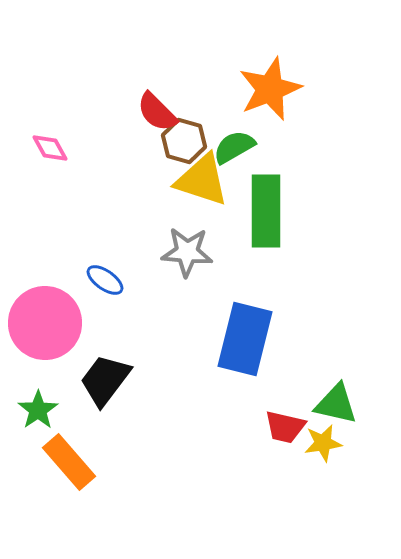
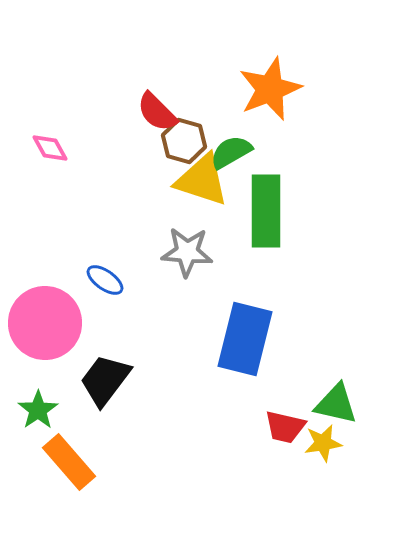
green semicircle: moved 3 px left, 5 px down
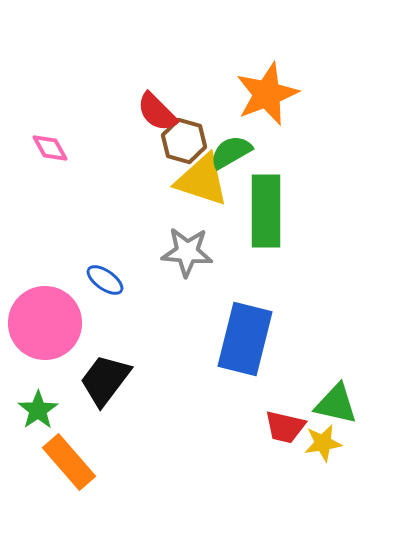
orange star: moved 3 px left, 5 px down
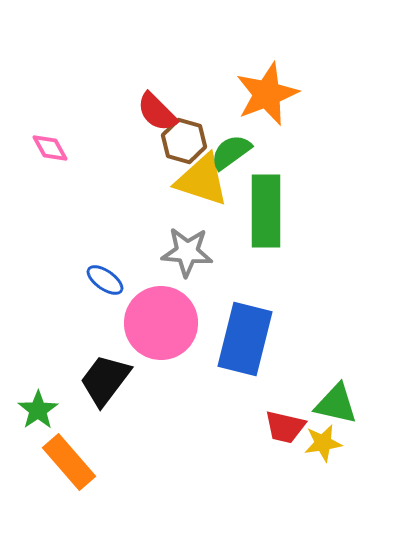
green semicircle: rotated 6 degrees counterclockwise
pink circle: moved 116 px right
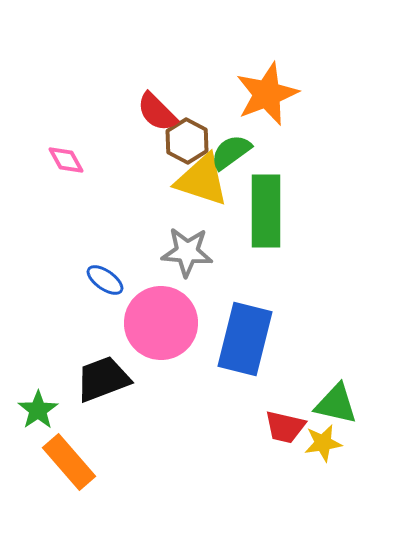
brown hexagon: moved 3 px right; rotated 12 degrees clockwise
pink diamond: moved 16 px right, 12 px down
black trapezoid: moved 2 px left, 1 px up; rotated 32 degrees clockwise
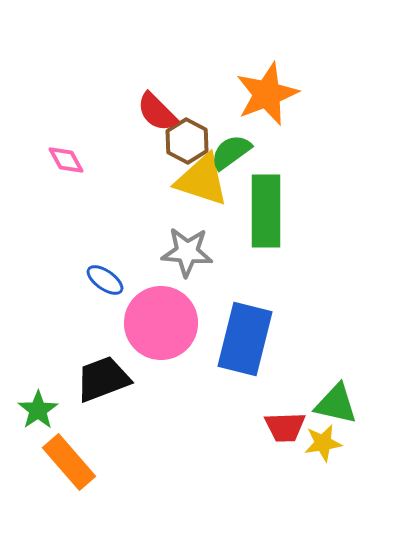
red trapezoid: rotated 15 degrees counterclockwise
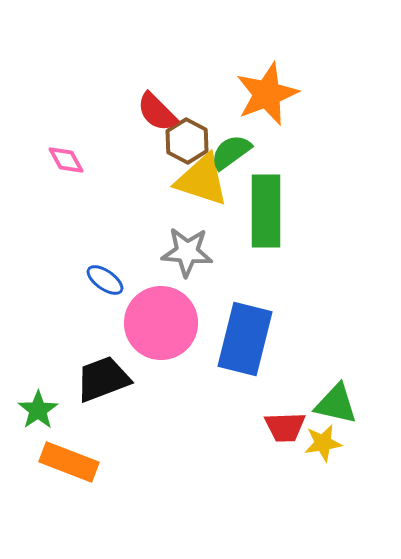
orange rectangle: rotated 28 degrees counterclockwise
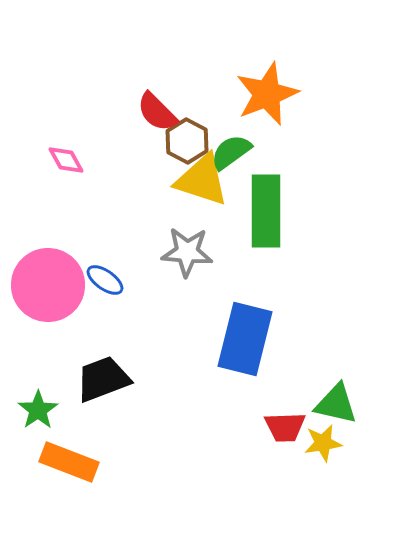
pink circle: moved 113 px left, 38 px up
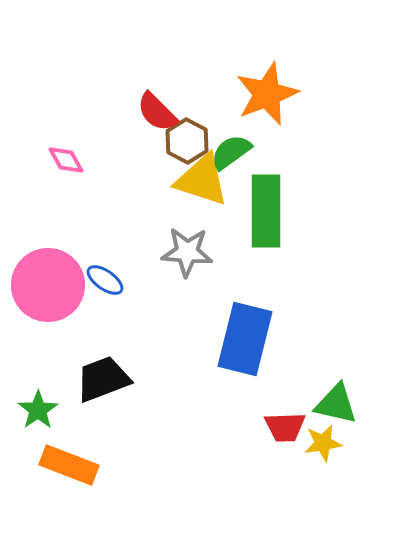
orange rectangle: moved 3 px down
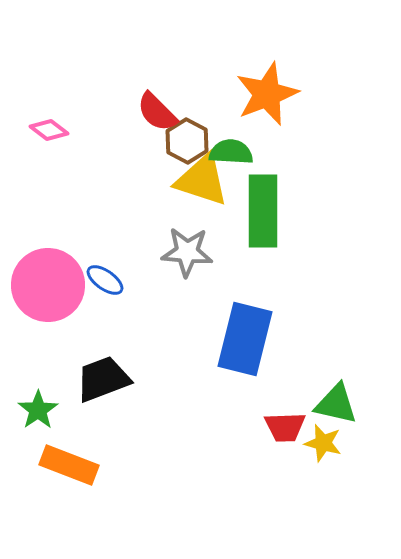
green semicircle: rotated 39 degrees clockwise
pink diamond: moved 17 px left, 30 px up; rotated 24 degrees counterclockwise
green rectangle: moved 3 px left
yellow star: rotated 24 degrees clockwise
